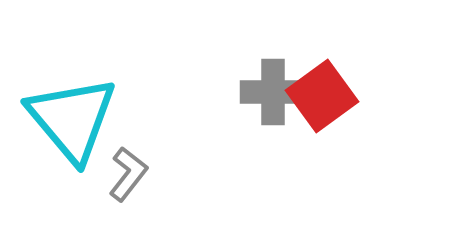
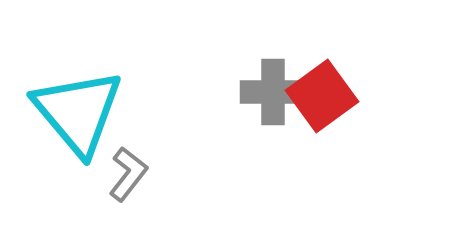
cyan triangle: moved 6 px right, 7 px up
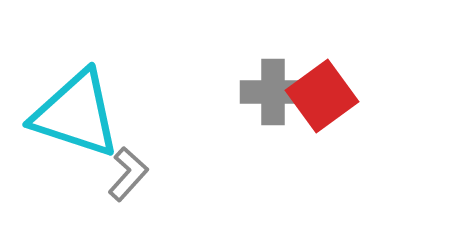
cyan triangle: moved 2 px left, 2 px down; rotated 32 degrees counterclockwise
gray L-shape: rotated 4 degrees clockwise
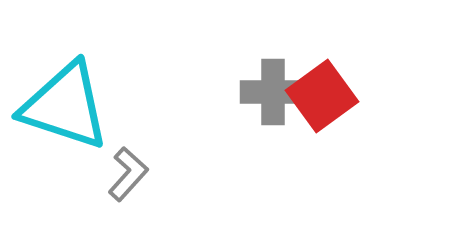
cyan triangle: moved 11 px left, 8 px up
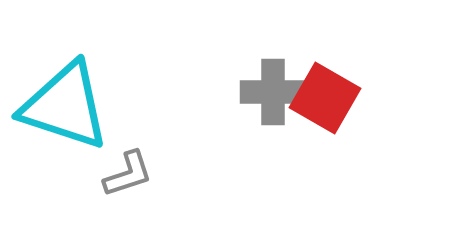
red square: moved 3 px right, 2 px down; rotated 24 degrees counterclockwise
gray L-shape: rotated 30 degrees clockwise
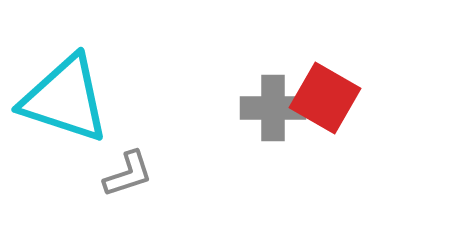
gray cross: moved 16 px down
cyan triangle: moved 7 px up
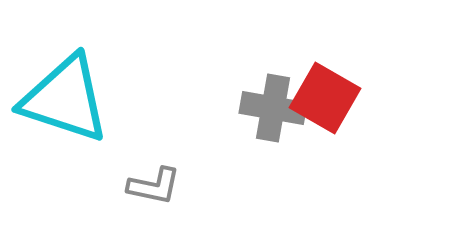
gray cross: rotated 10 degrees clockwise
gray L-shape: moved 26 px right, 12 px down; rotated 30 degrees clockwise
